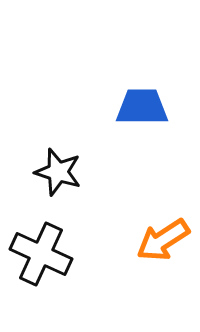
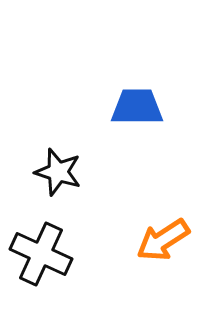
blue trapezoid: moved 5 px left
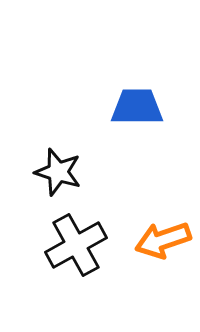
orange arrow: rotated 14 degrees clockwise
black cross: moved 35 px right, 9 px up; rotated 36 degrees clockwise
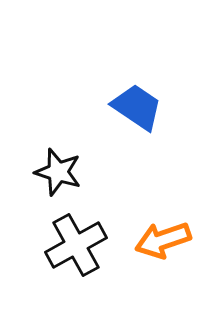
blue trapezoid: rotated 34 degrees clockwise
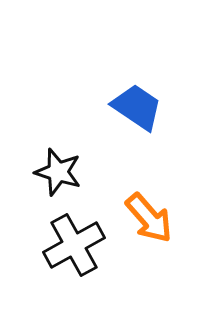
orange arrow: moved 14 px left, 22 px up; rotated 112 degrees counterclockwise
black cross: moved 2 px left
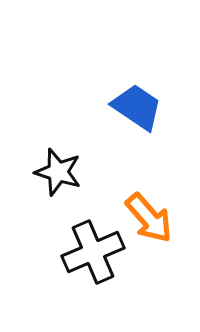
black cross: moved 19 px right, 7 px down; rotated 6 degrees clockwise
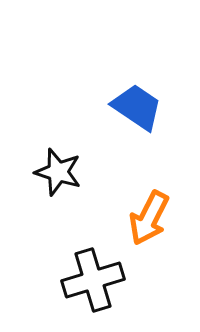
orange arrow: rotated 68 degrees clockwise
black cross: moved 28 px down; rotated 6 degrees clockwise
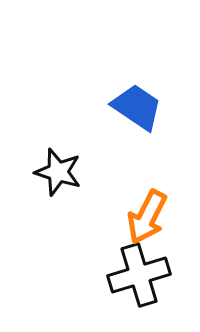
orange arrow: moved 2 px left, 1 px up
black cross: moved 46 px right, 5 px up
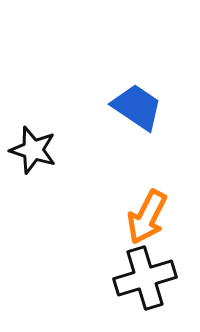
black star: moved 25 px left, 22 px up
black cross: moved 6 px right, 3 px down
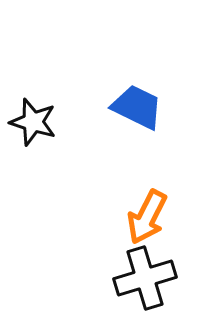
blue trapezoid: rotated 8 degrees counterclockwise
black star: moved 28 px up
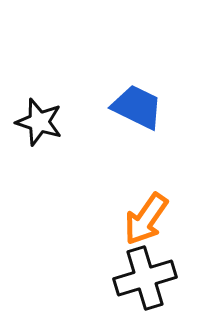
black star: moved 6 px right
orange arrow: moved 1 px left, 2 px down; rotated 8 degrees clockwise
